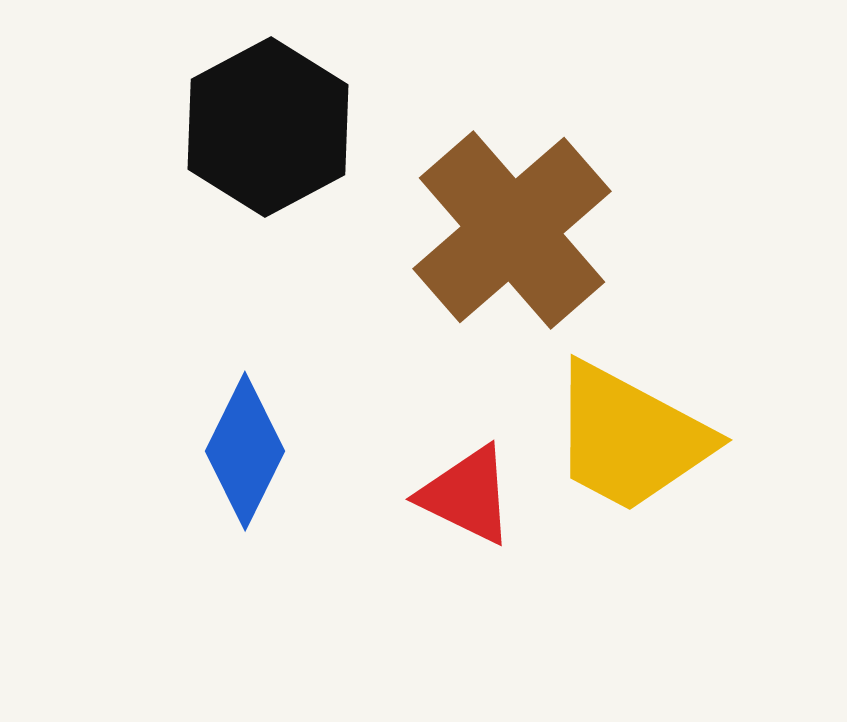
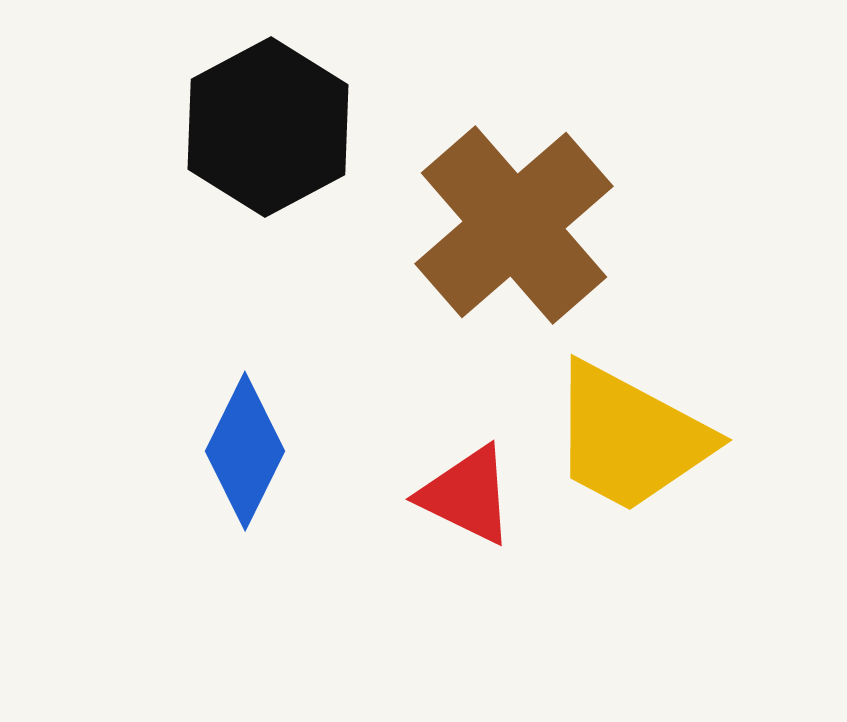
brown cross: moved 2 px right, 5 px up
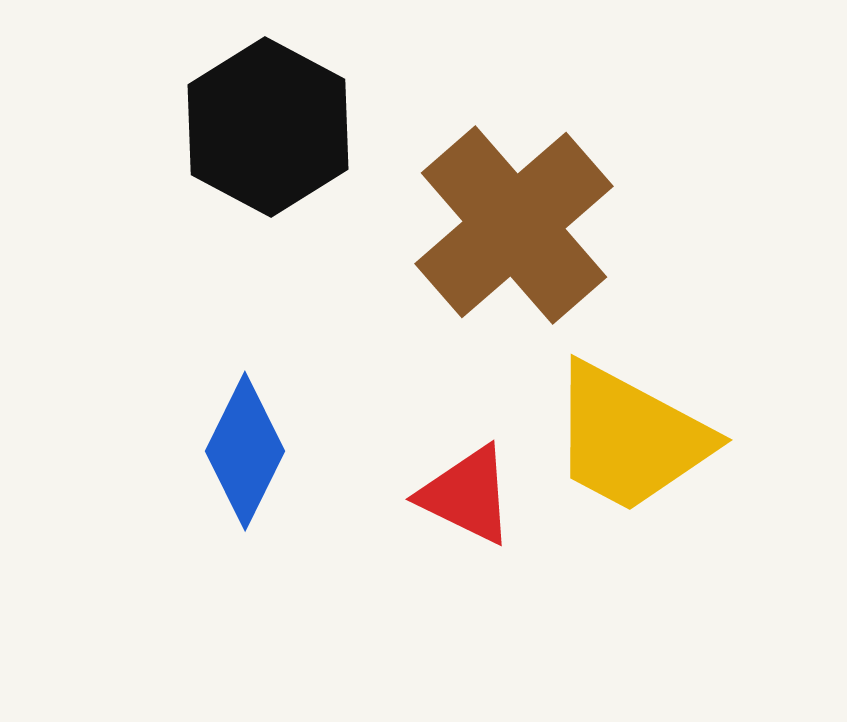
black hexagon: rotated 4 degrees counterclockwise
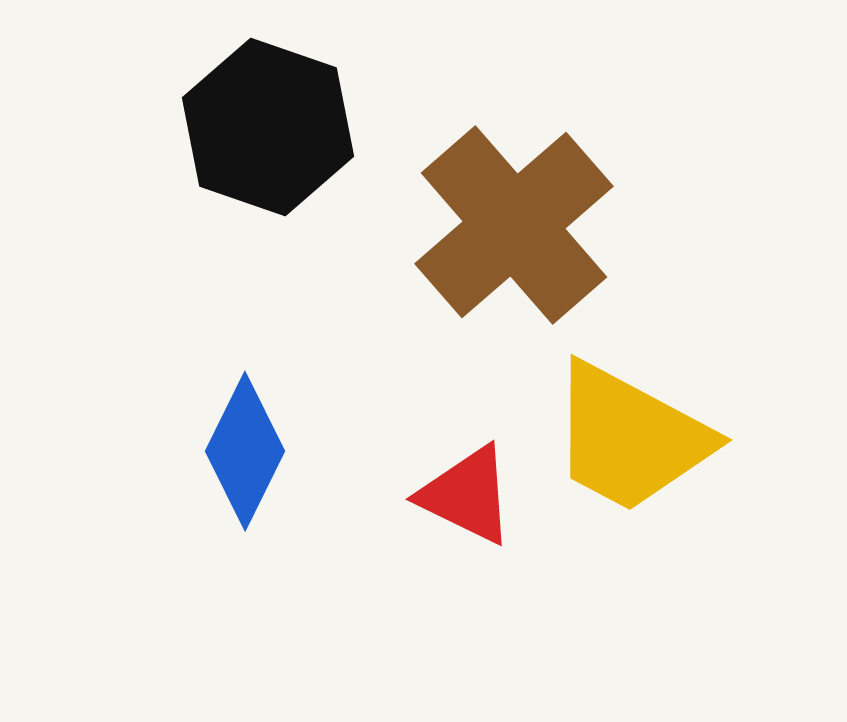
black hexagon: rotated 9 degrees counterclockwise
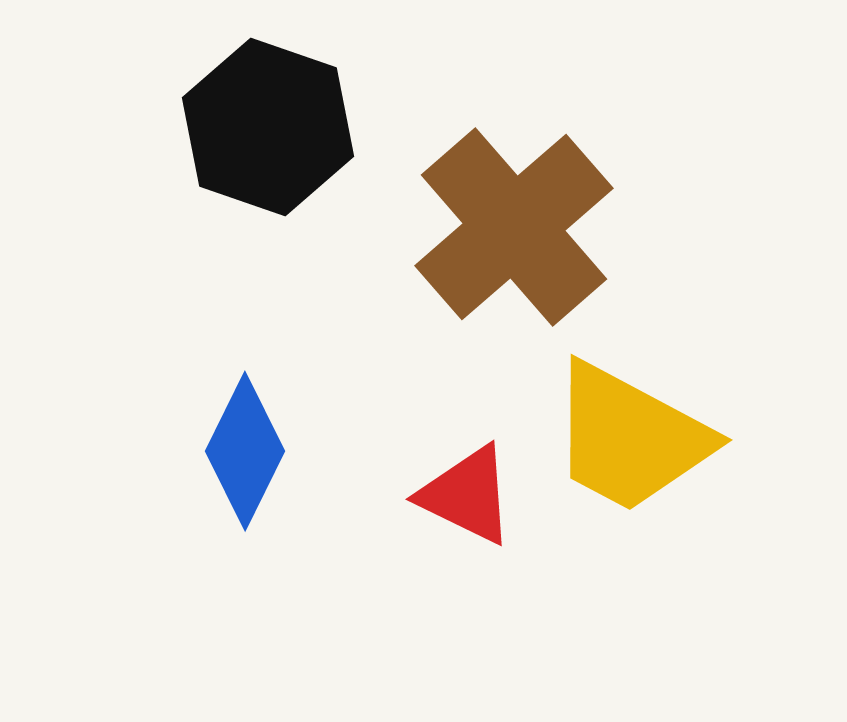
brown cross: moved 2 px down
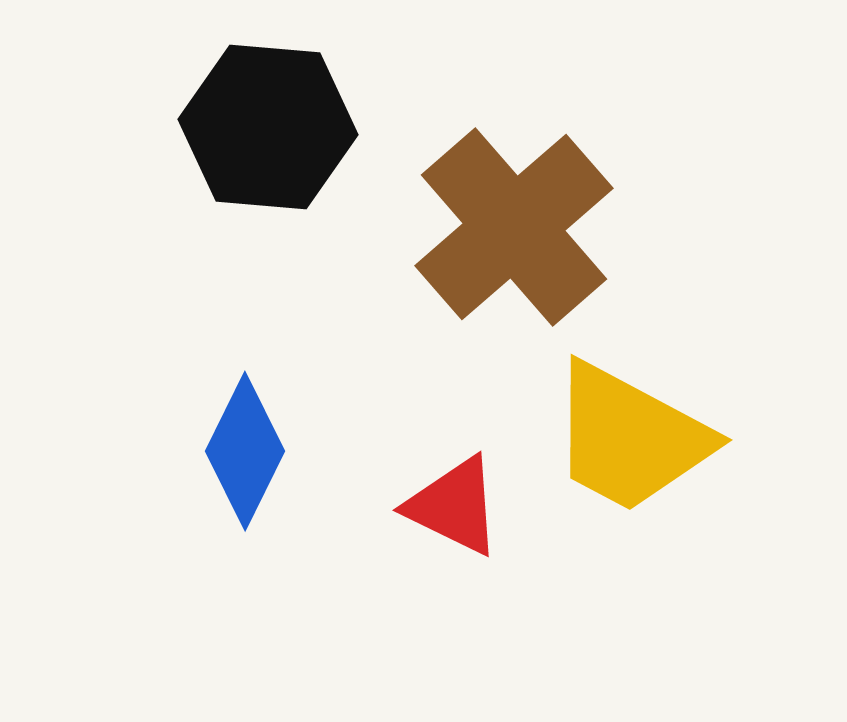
black hexagon: rotated 14 degrees counterclockwise
red triangle: moved 13 px left, 11 px down
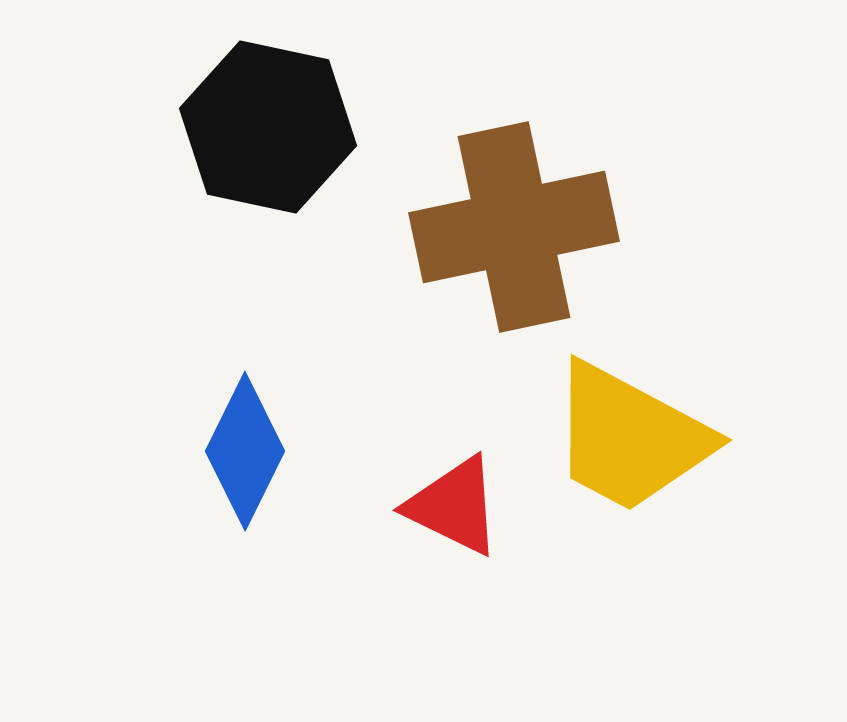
black hexagon: rotated 7 degrees clockwise
brown cross: rotated 29 degrees clockwise
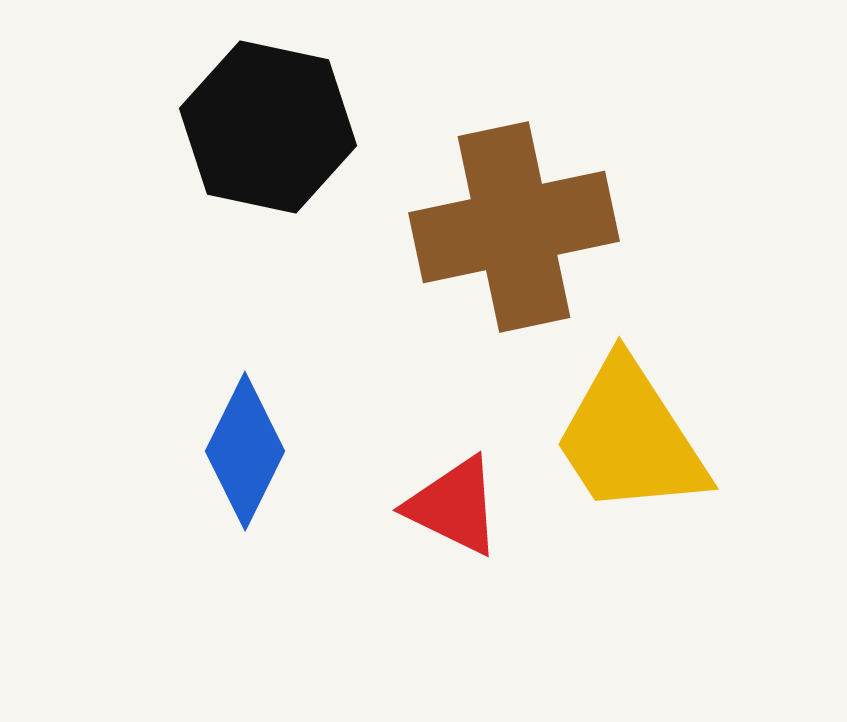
yellow trapezoid: rotated 29 degrees clockwise
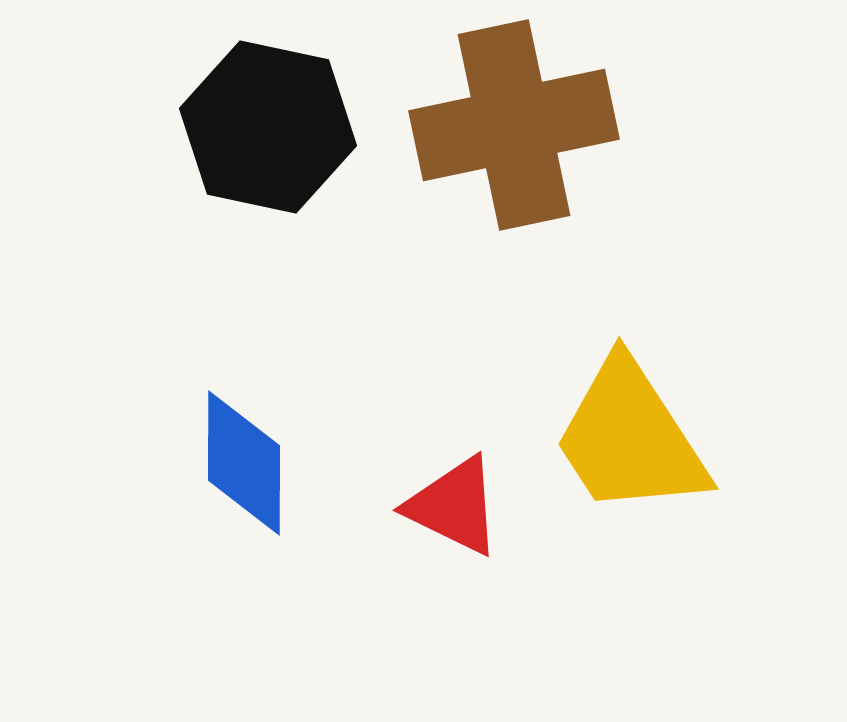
brown cross: moved 102 px up
blue diamond: moved 1 px left, 12 px down; rotated 26 degrees counterclockwise
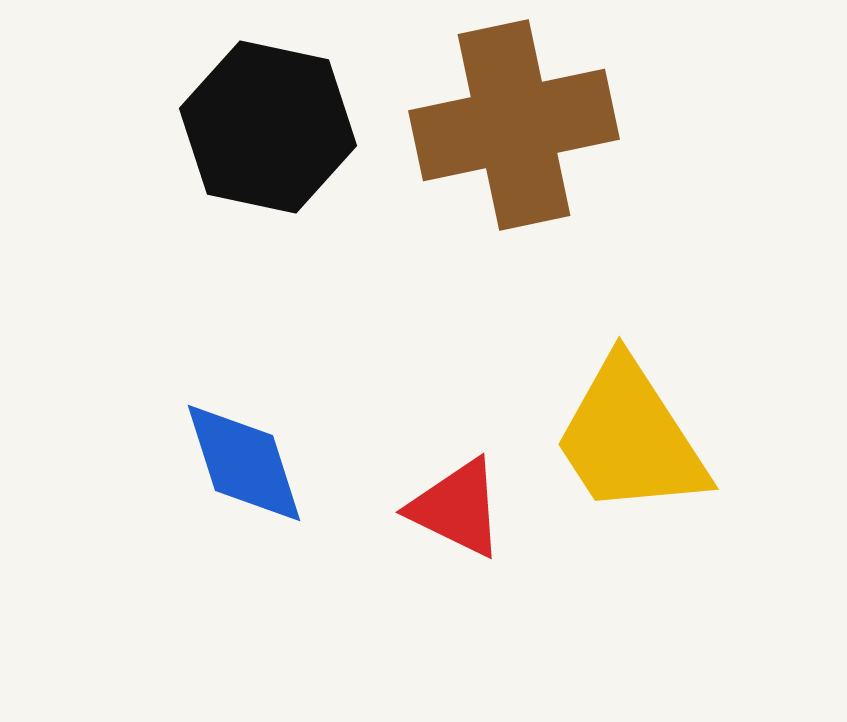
blue diamond: rotated 18 degrees counterclockwise
red triangle: moved 3 px right, 2 px down
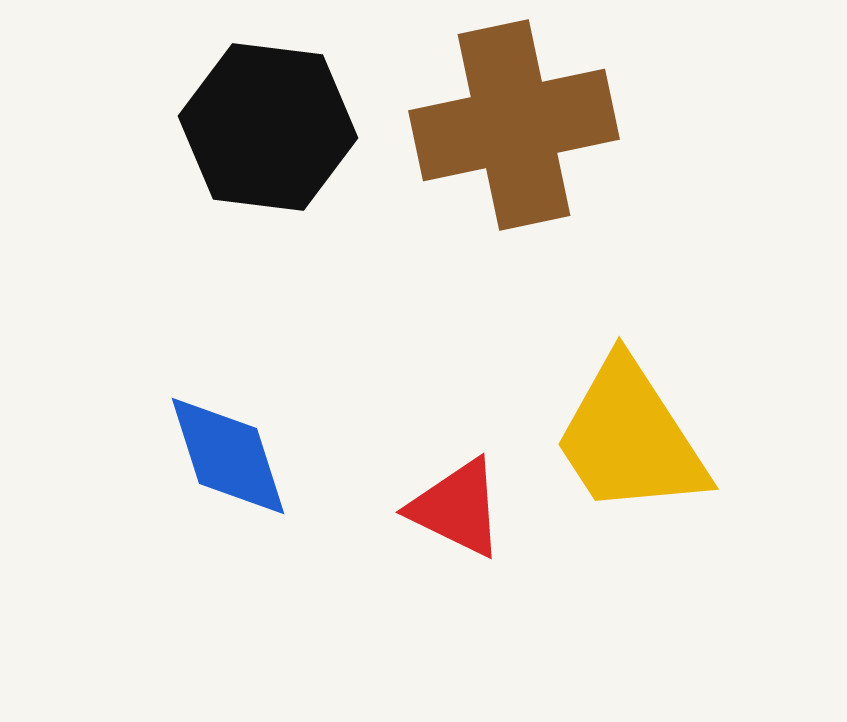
black hexagon: rotated 5 degrees counterclockwise
blue diamond: moved 16 px left, 7 px up
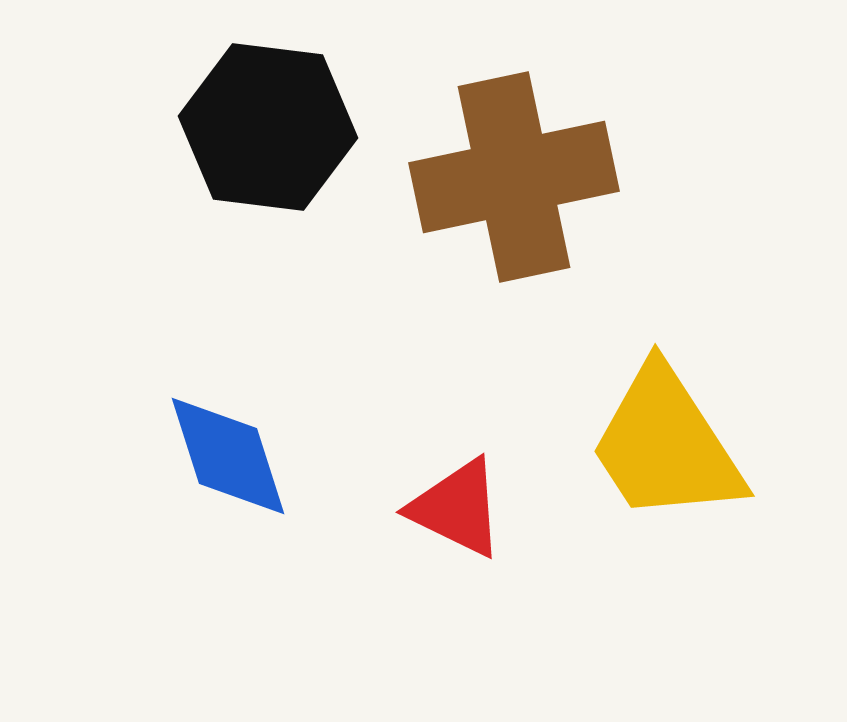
brown cross: moved 52 px down
yellow trapezoid: moved 36 px right, 7 px down
